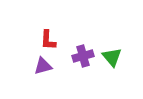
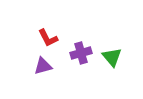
red L-shape: moved 2 px up; rotated 30 degrees counterclockwise
purple cross: moved 2 px left, 3 px up
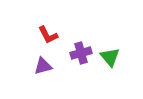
red L-shape: moved 3 px up
green triangle: moved 2 px left
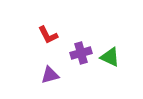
green triangle: rotated 25 degrees counterclockwise
purple triangle: moved 7 px right, 9 px down
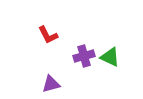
purple cross: moved 3 px right, 3 px down
purple triangle: moved 1 px right, 9 px down
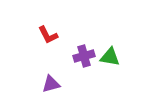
green triangle: rotated 15 degrees counterclockwise
